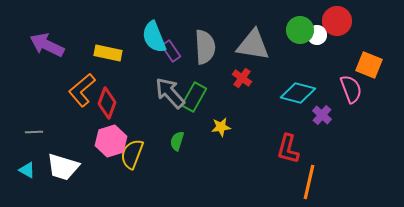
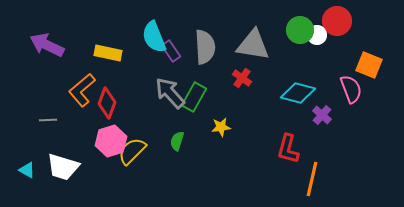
gray line: moved 14 px right, 12 px up
yellow semicircle: moved 3 px up; rotated 24 degrees clockwise
orange line: moved 3 px right, 3 px up
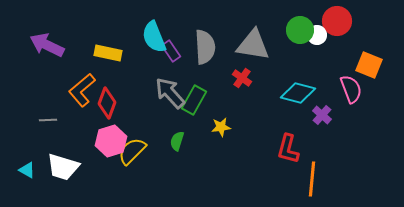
green rectangle: moved 3 px down
orange line: rotated 8 degrees counterclockwise
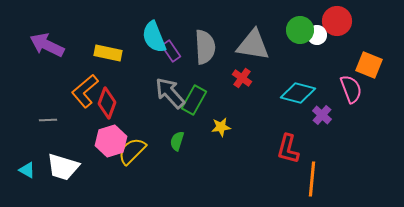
orange L-shape: moved 3 px right, 1 px down
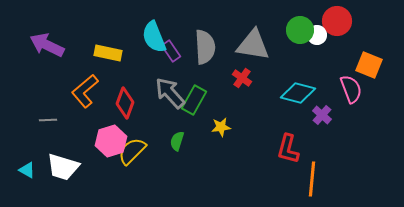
red diamond: moved 18 px right
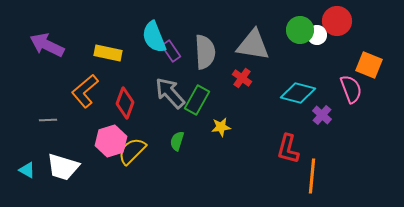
gray semicircle: moved 5 px down
green rectangle: moved 3 px right
orange line: moved 3 px up
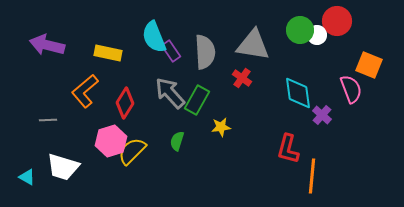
purple arrow: rotated 12 degrees counterclockwise
cyan diamond: rotated 68 degrees clockwise
red diamond: rotated 12 degrees clockwise
cyan triangle: moved 7 px down
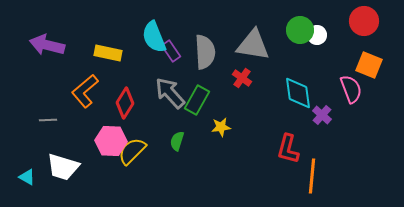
red circle: moved 27 px right
pink hexagon: rotated 20 degrees clockwise
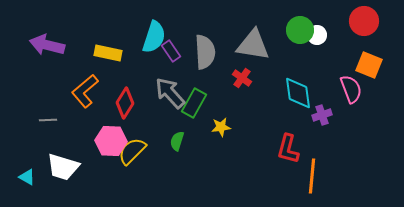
cyan semicircle: rotated 140 degrees counterclockwise
green rectangle: moved 3 px left, 3 px down
purple cross: rotated 30 degrees clockwise
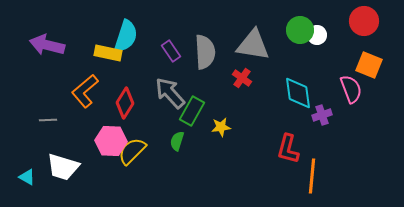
cyan semicircle: moved 28 px left, 1 px up
green rectangle: moved 2 px left, 8 px down
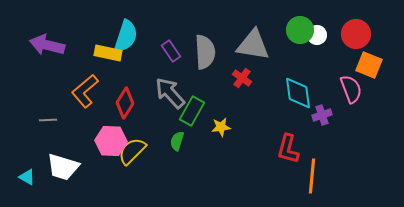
red circle: moved 8 px left, 13 px down
